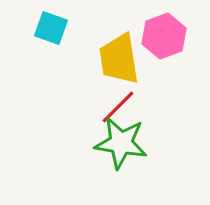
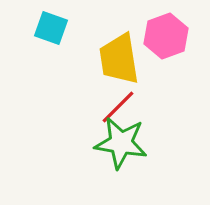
pink hexagon: moved 2 px right
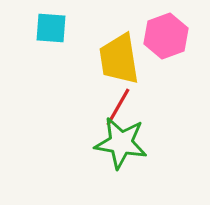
cyan square: rotated 16 degrees counterclockwise
red line: rotated 15 degrees counterclockwise
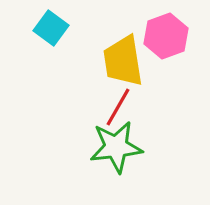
cyan square: rotated 32 degrees clockwise
yellow trapezoid: moved 4 px right, 2 px down
green star: moved 5 px left, 4 px down; rotated 16 degrees counterclockwise
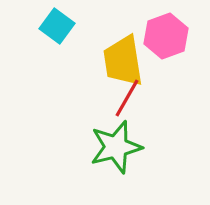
cyan square: moved 6 px right, 2 px up
red line: moved 9 px right, 9 px up
green star: rotated 8 degrees counterclockwise
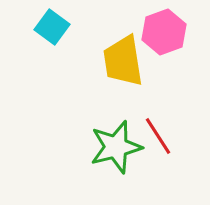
cyan square: moved 5 px left, 1 px down
pink hexagon: moved 2 px left, 4 px up
red line: moved 31 px right, 38 px down; rotated 63 degrees counterclockwise
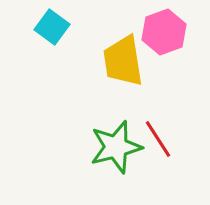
red line: moved 3 px down
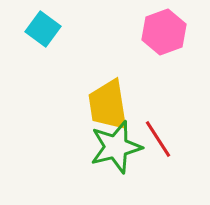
cyan square: moved 9 px left, 2 px down
yellow trapezoid: moved 15 px left, 44 px down
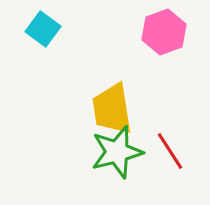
yellow trapezoid: moved 4 px right, 4 px down
red line: moved 12 px right, 12 px down
green star: moved 1 px right, 5 px down
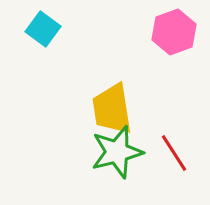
pink hexagon: moved 10 px right
red line: moved 4 px right, 2 px down
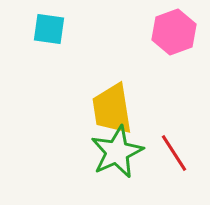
cyan square: moved 6 px right; rotated 28 degrees counterclockwise
green star: rotated 10 degrees counterclockwise
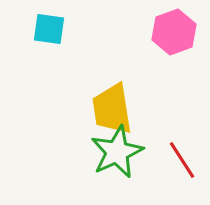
red line: moved 8 px right, 7 px down
